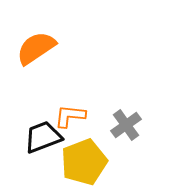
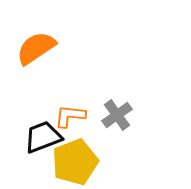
gray cross: moved 9 px left, 10 px up
yellow pentagon: moved 9 px left
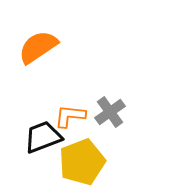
orange semicircle: moved 2 px right, 1 px up
gray cross: moved 7 px left, 3 px up
yellow pentagon: moved 7 px right
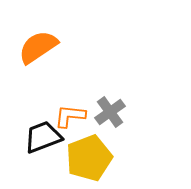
yellow pentagon: moved 7 px right, 4 px up
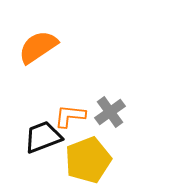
yellow pentagon: moved 1 px left, 2 px down
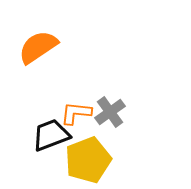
orange L-shape: moved 6 px right, 3 px up
black trapezoid: moved 8 px right, 2 px up
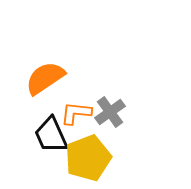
orange semicircle: moved 7 px right, 31 px down
black trapezoid: rotated 93 degrees counterclockwise
yellow pentagon: moved 2 px up
